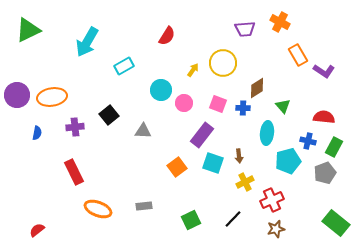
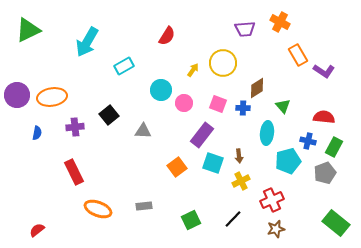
yellow cross at (245, 182): moved 4 px left, 1 px up
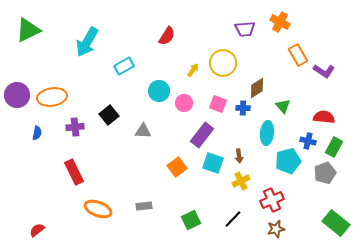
cyan circle at (161, 90): moved 2 px left, 1 px down
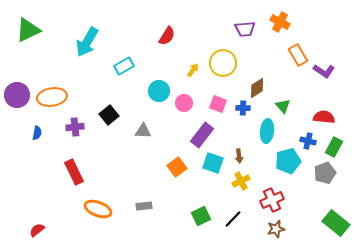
cyan ellipse at (267, 133): moved 2 px up
green square at (191, 220): moved 10 px right, 4 px up
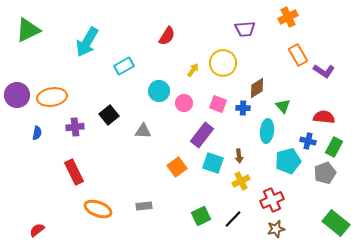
orange cross at (280, 22): moved 8 px right, 5 px up; rotated 36 degrees clockwise
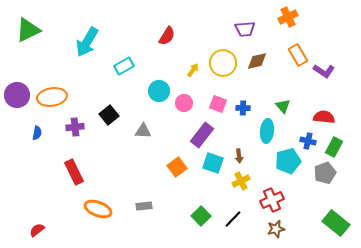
brown diamond at (257, 88): moved 27 px up; rotated 20 degrees clockwise
green square at (201, 216): rotated 18 degrees counterclockwise
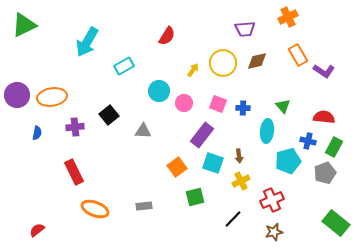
green triangle at (28, 30): moved 4 px left, 5 px up
orange ellipse at (98, 209): moved 3 px left
green square at (201, 216): moved 6 px left, 19 px up; rotated 30 degrees clockwise
brown star at (276, 229): moved 2 px left, 3 px down
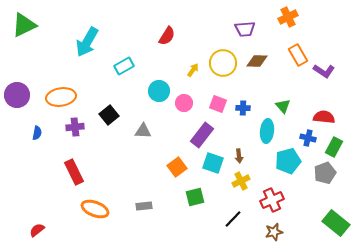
brown diamond at (257, 61): rotated 15 degrees clockwise
orange ellipse at (52, 97): moved 9 px right
blue cross at (308, 141): moved 3 px up
